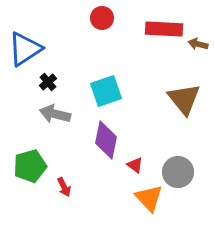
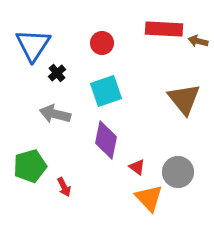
red circle: moved 25 px down
brown arrow: moved 3 px up
blue triangle: moved 8 px right, 4 px up; rotated 24 degrees counterclockwise
black cross: moved 9 px right, 9 px up
red triangle: moved 2 px right, 2 px down
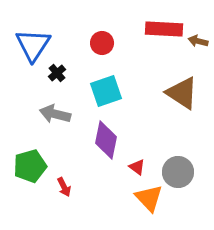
brown triangle: moved 2 px left, 6 px up; rotated 18 degrees counterclockwise
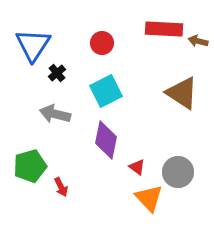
cyan square: rotated 8 degrees counterclockwise
red arrow: moved 3 px left
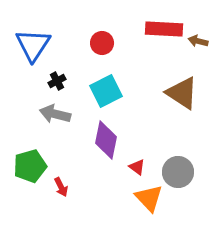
black cross: moved 8 px down; rotated 12 degrees clockwise
